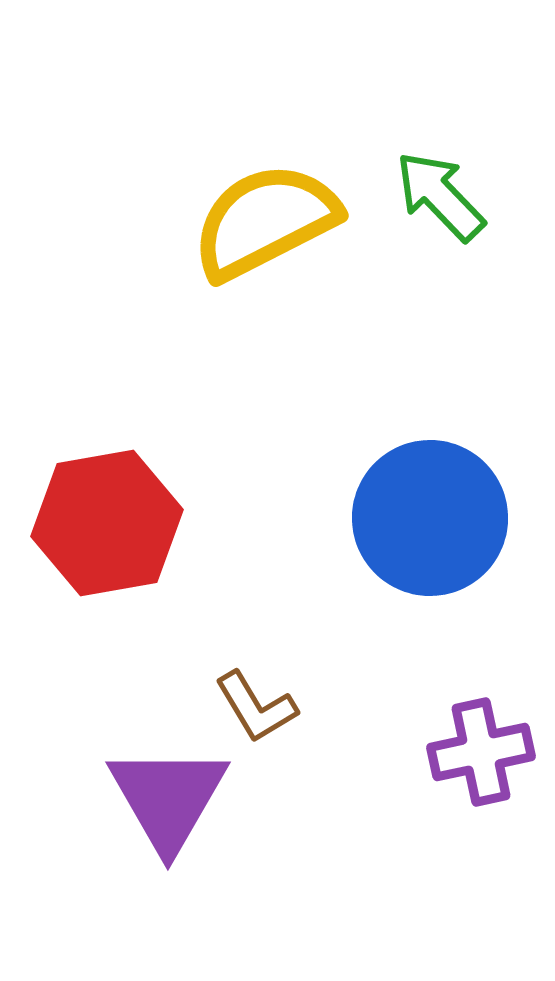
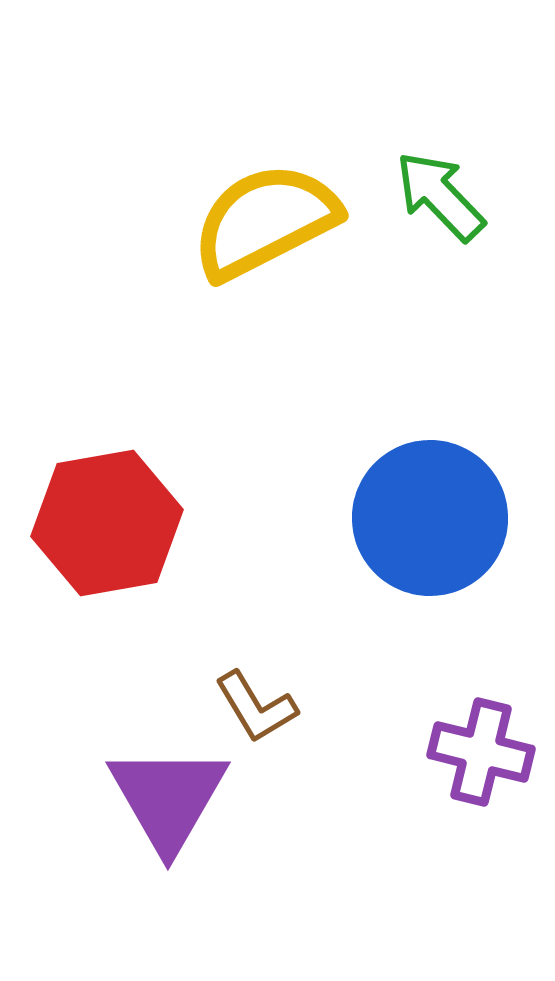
purple cross: rotated 26 degrees clockwise
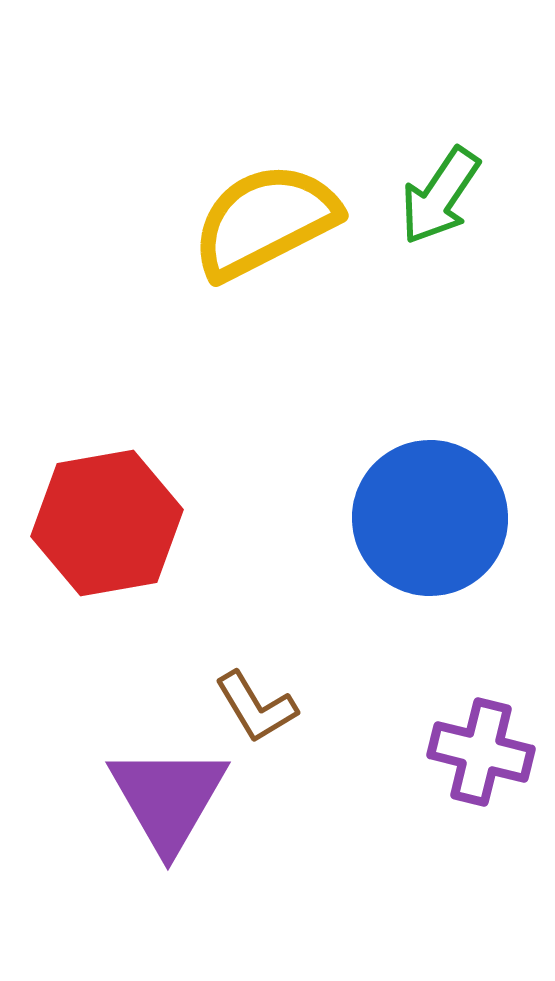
green arrow: rotated 102 degrees counterclockwise
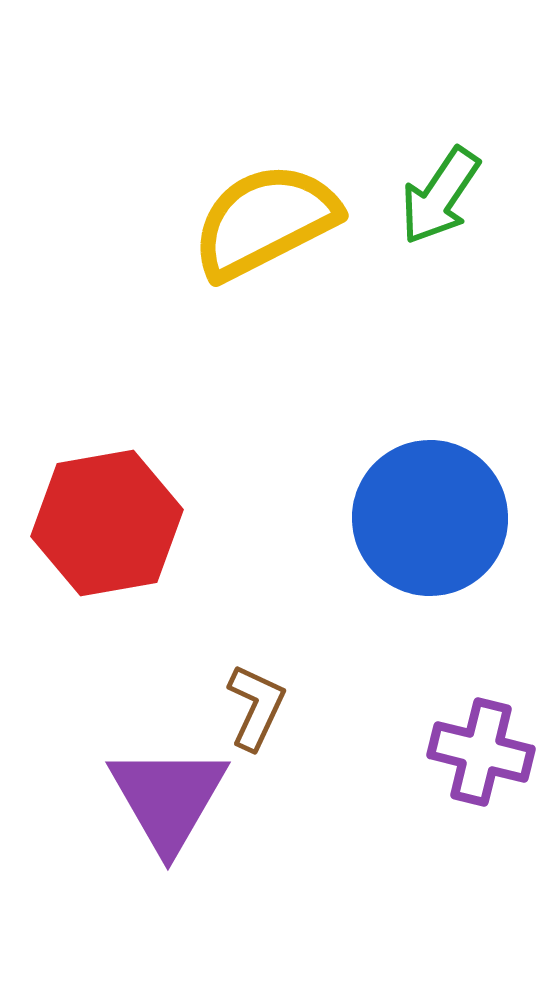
brown L-shape: rotated 124 degrees counterclockwise
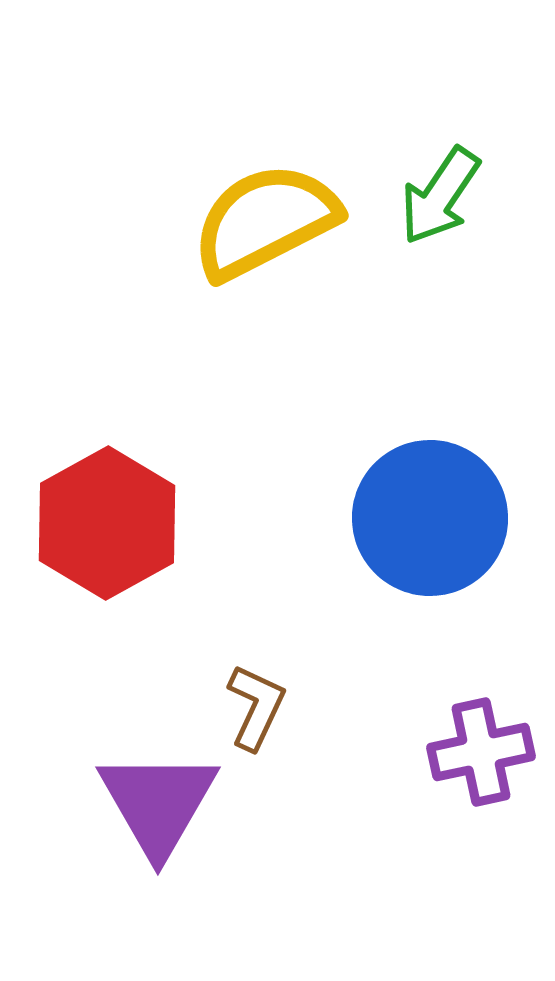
red hexagon: rotated 19 degrees counterclockwise
purple cross: rotated 26 degrees counterclockwise
purple triangle: moved 10 px left, 5 px down
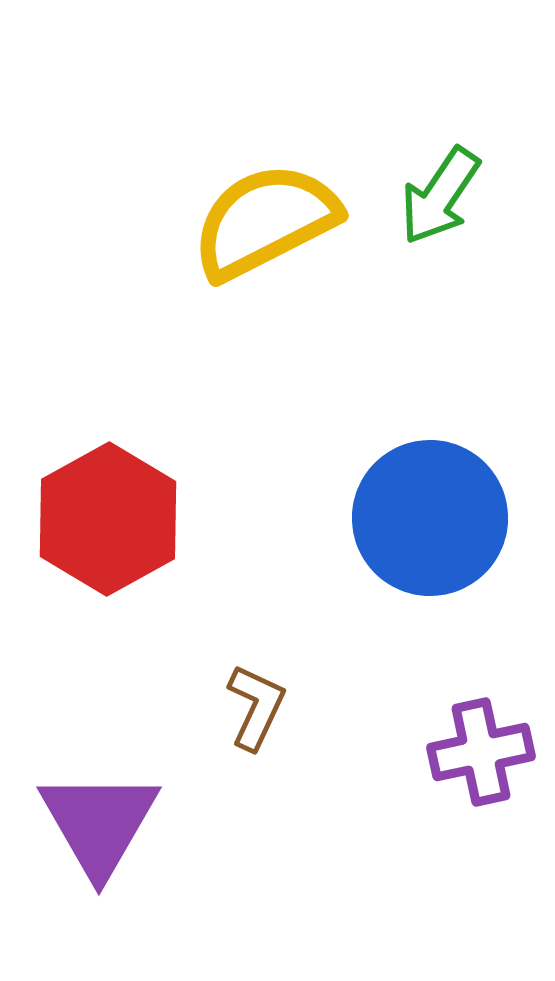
red hexagon: moved 1 px right, 4 px up
purple triangle: moved 59 px left, 20 px down
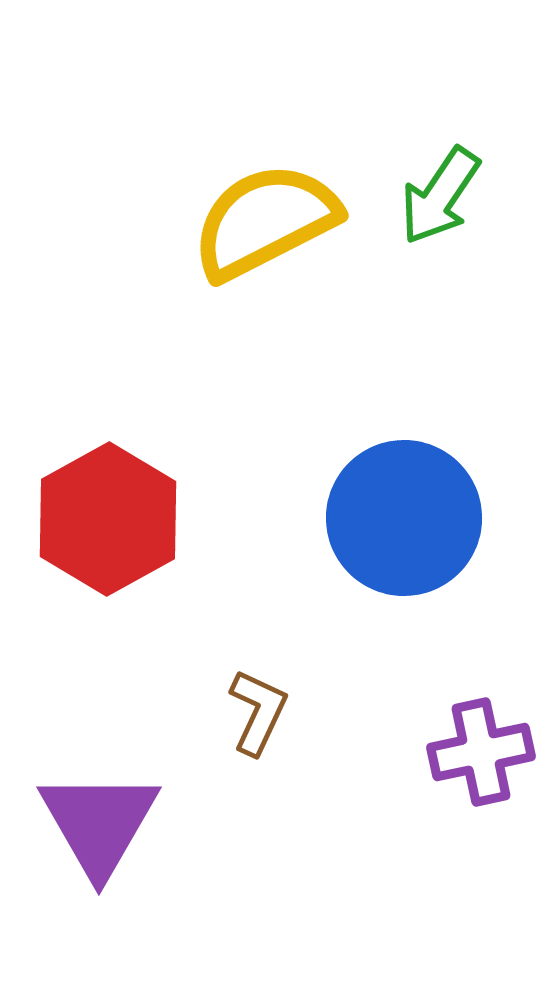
blue circle: moved 26 px left
brown L-shape: moved 2 px right, 5 px down
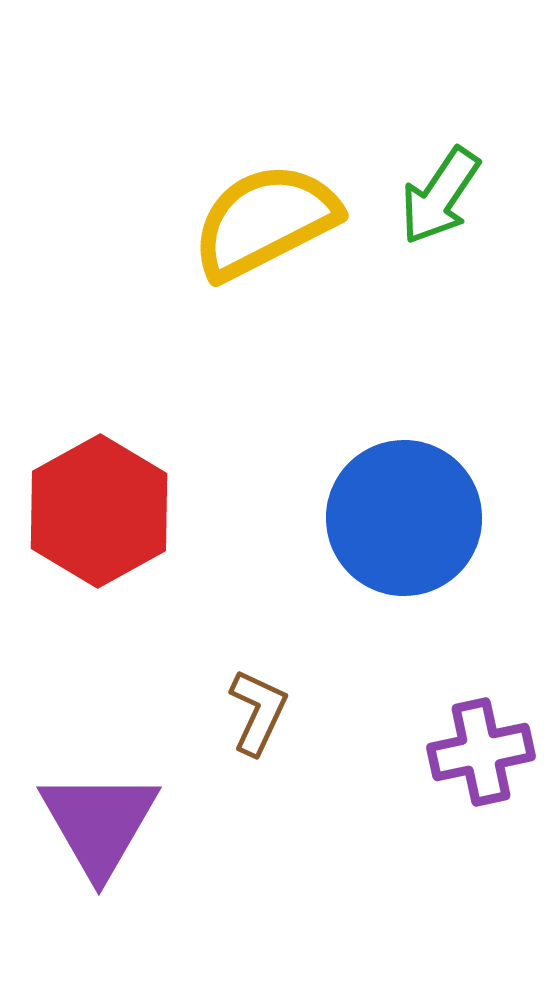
red hexagon: moved 9 px left, 8 px up
